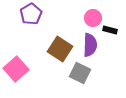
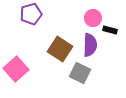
purple pentagon: rotated 15 degrees clockwise
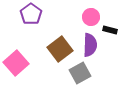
purple pentagon: rotated 20 degrees counterclockwise
pink circle: moved 2 px left, 1 px up
brown square: rotated 20 degrees clockwise
pink square: moved 6 px up
gray square: rotated 35 degrees clockwise
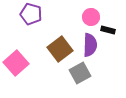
purple pentagon: rotated 20 degrees counterclockwise
black rectangle: moved 2 px left
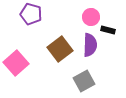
gray square: moved 4 px right, 8 px down
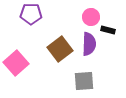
purple pentagon: rotated 15 degrees counterclockwise
purple semicircle: moved 1 px left, 1 px up
gray square: rotated 25 degrees clockwise
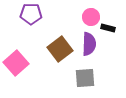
black rectangle: moved 2 px up
gray square: moved 1 px right, 3 px up
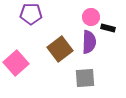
purple semicircle: moved 2 px up
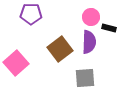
black rectangle: moved 1 px right
